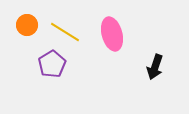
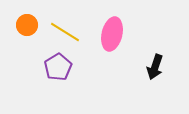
pink ellipse: rotated 28 degrees clockwise
purple pentagon: moved 6 px right, 3 px down
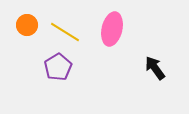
pink ellipse: moved 5 px up
black arrow: moved 1 px down; rotated 125 degrees clockwise
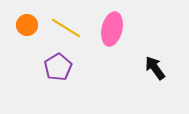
yellow line: moved 1 px right, 4 px up
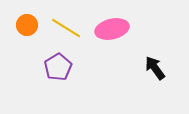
pink ellipse: rotated 64 degrees clockwise
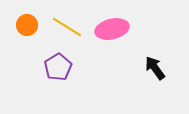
yellow line: moved 1 px right, 1 px up
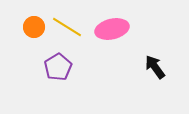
orange circle: moved 7 px right, 2 px down
black arrow: moved 1 px up
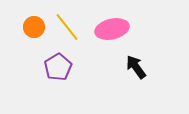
yellow line: rotated 20 degrees clockwise
black arrow: moved 19 px left
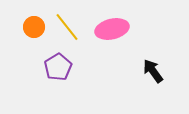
black arrow: moved 17 px right, 4 px down
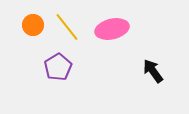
orange circle: moved 1 px left, 2 px up
